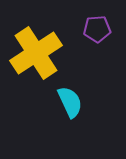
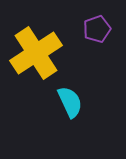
purple pentagon: rotated 16 degrees counterclockwise
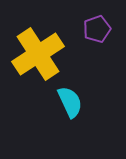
yellow cross: moved 2 px right, 1 px down
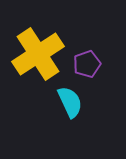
purple pentagon: moved 10 px left, 35 px down
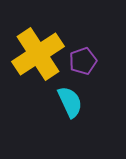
purple pentagon: moved 4 px left, 3 px up
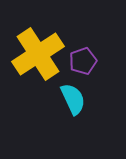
cyan semicircle: moved 3 px right, 3 px up
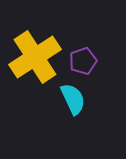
yellow cross: moved 3 px left, 3 px down
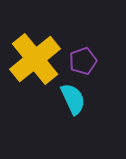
yellow cross: moved 2 px down; rotated 6 degrees counterclockwise
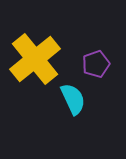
purple pentagon: moved 13 px right, 3 px down
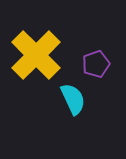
yellow cross: moved 1 px right, 4 px up; rotated 6 degrees counterclockwise
